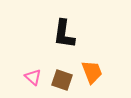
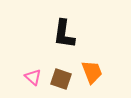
brown square: moved 1 px left, 1 px up
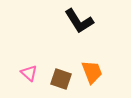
black L-shape: moved 15 px right, 13 px up; rotated 40 degrees counterclockwise
pink triangle: moved 4 px left, 4 px up
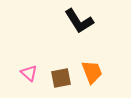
brown square: moved 1 px up; rotated 30 degrees counterclockwise
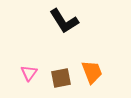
black L-shape: moved 15 px left
pink triangle: rotated 24 degrees clockwise
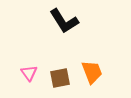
pink triangle: rotated 12 degrees counterclockwise
brown square: moved 1 px left
